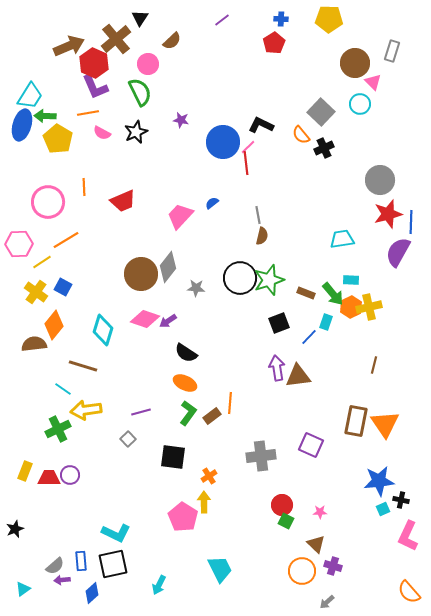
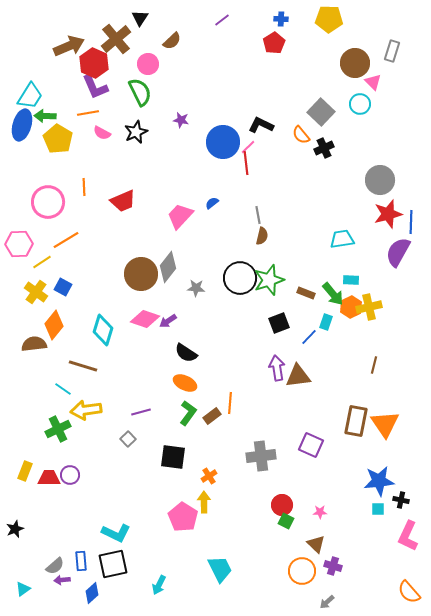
cyan square at (383, 509): moved 5 px left; rotated 24 degrees clockwise
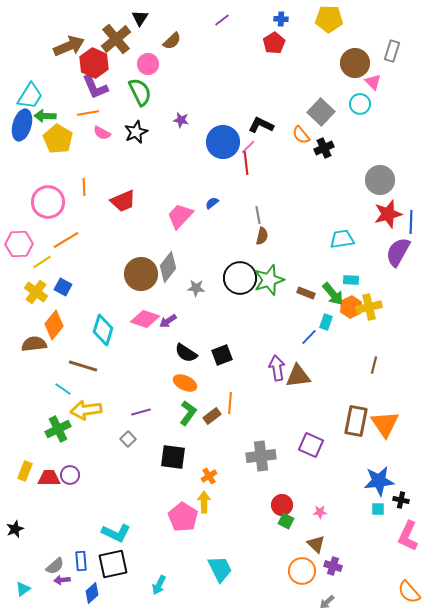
black square at (279, 323): moved 57 px left, 32 px down
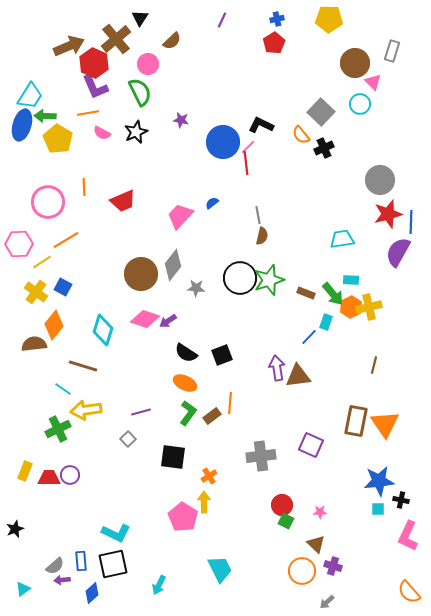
blue cross at (281, 19): moved 4 px left; rotated 16 degrees counterclockwise
purple line at (222, 20): rotated 28 degrees counterclockwise
gray diamond at (168, 267): moved 5 px right, 2 px up
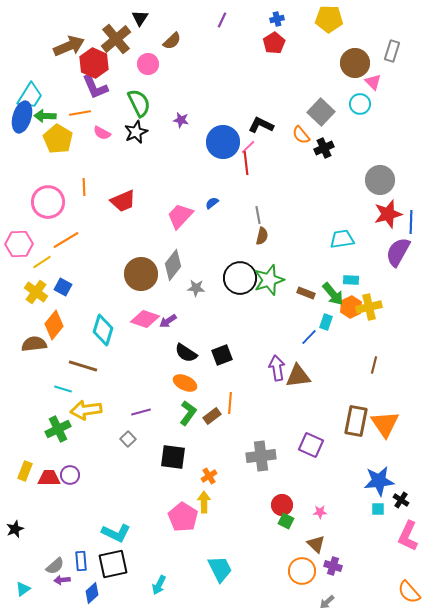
green semicircle at (140, 92): moved 1 px left, 11 px down
orange line at (88, 113): moved 8 px left
blue ellipse at (22, 125): moved 8 px up
cyan line at (63, 389): rotated 18 degrees counterclockwise
black cross at (401, 500): rotated 21 degrees clockwise
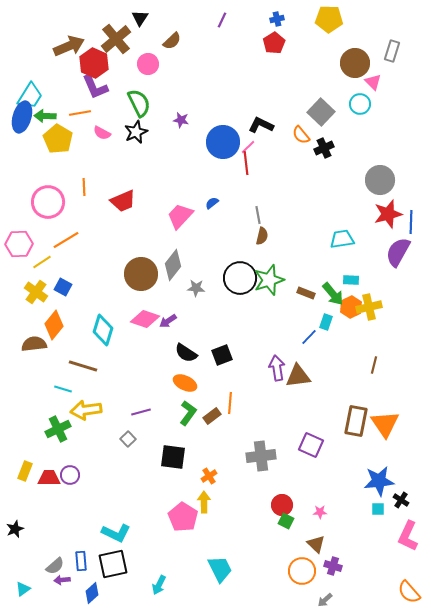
gray arrow at (327, 602): moved 2 px left, 2 px up
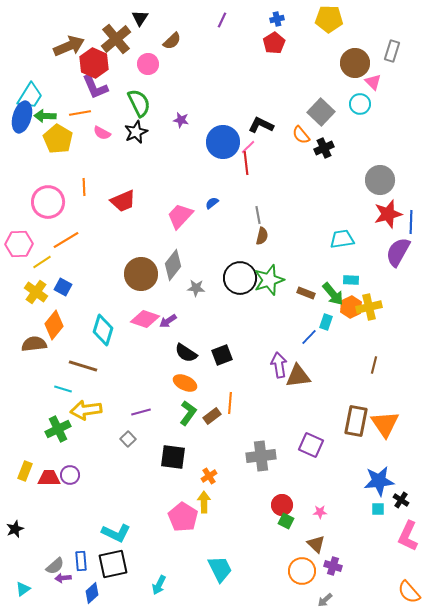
purple arrow at (277, 368): moved 2 px right, 3 px up
purple arrow at (62, 580): moved 1 px right, 2 px up
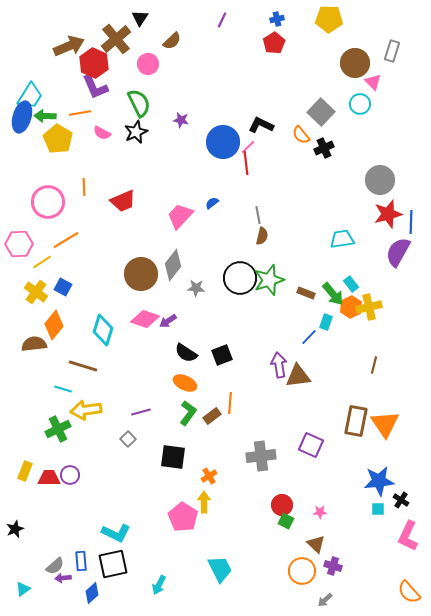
cyan rectangle at (351, 280): moved 4 px down; rotated 49 degrees clockwise
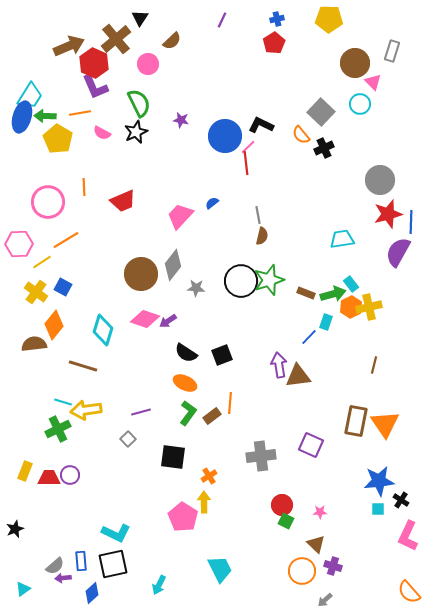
blue circle at (223, 142): moved 2 px right, 6 px up
black circle at (240, 278): moved 1 px right, 3 px down
green arrow at (333, 294): rotated 65 degrees counterclockwise
cyan line at (63, 389): moved 13 px down
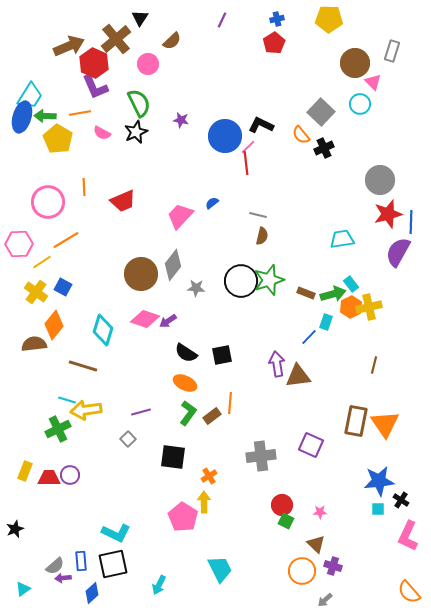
gray line at (258, 215): rotated 66 degrees counterclockwise
black square at (222, 355): rotated 10 degrees clockwise
purple arrow at (279, 365): moved 2 px left, 1 px up
cyan line at (63, 402): moved 4 px right, 2 px up
